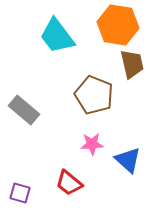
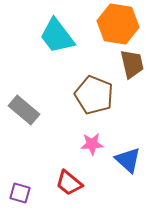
orange hexagon: moved 1 px up
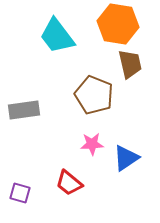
brown trapezoid: moved 2 px left
gray rectangle: rotated 48 degrees counterclockwise
blue triangle: moved 2 px left, 2 px up; rotated 44 degrees clockwise
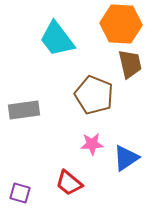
orange hexagon: moved 3 px right; rotated 6 degrees counterclockwise
cyan trapezoid: moved 3 px down
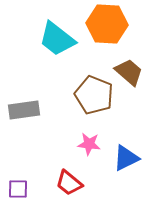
orange hexagon: moved 14 px left
cyan trapezoid: rotated 15 degrees counterclockwise
brown trapezoid: moved 1 px left, 8 px down; rotated 36 degrees counterclockwise
pink star: moved 3 px left; rotated 10 degrees clockwise
blue triangle: rotated 8 degrees clockwise
purple square: moved 2 px left, 4 px up; rotated 15 degrees counterclockwise
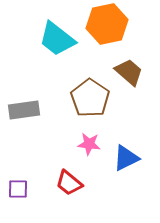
orange hexagon: rotated 15 degrees counterclockwise
brown pentagon: moved 4 px left, 3 px down; rotated 12 degrees clockwise
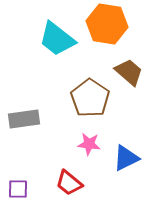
orange hexagon: rotated 21 degrees clockwise
gray rectangle: moved 9 px down
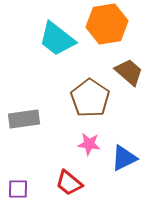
orange hexagon: rotated 18 degrees counterclockwise
blue triangle: moved 2 px left
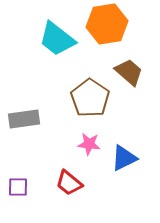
purple square: moved 2 px up
